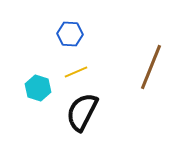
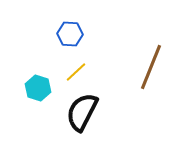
yellow line: rotated 20 degrees counterclockwise
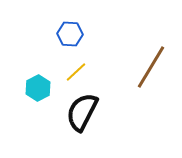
brown line: rotated 9 degrees clockwise
cyan hexagon: rotated 15 degrees clockwise
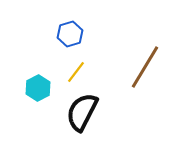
blue hexagon: rotated 20 degrees counterclockwise
brown line: moved 6 px left
yellow line: rotated 10 degrees counterclockwise
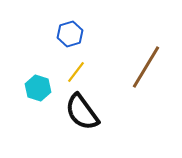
brown line: moved 1 px right
cyan hexagon: rotated 15 degrees counterclockwise
black semicircle: rotated 63 degrees counterclockwise
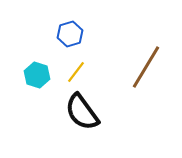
cyan hexagon: moved 1 px left, 13 px up
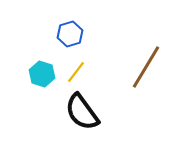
cyan hexagon: moved 5 px right, 1 px up
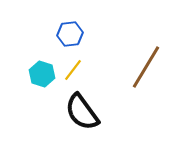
blue hexagon: rotated 10 degrees clockwise
yellow line: moved 3 px left, 2 px up
